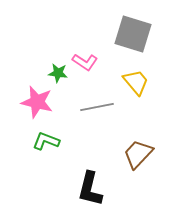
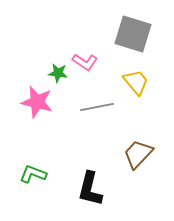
green L-shape: moved 13 px left, 33 px down
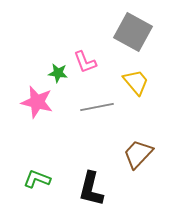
gray square: moved 2 px up; rotated 12 degrees clockwise
pink L-shape: rotated 35 degrees clockwise
green L-shape: moved 4 px right, 5 px down
black L-shape: moved 1 px right
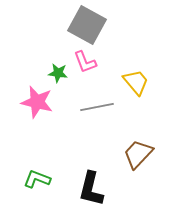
gray square: moved 46 px left, 7 px up
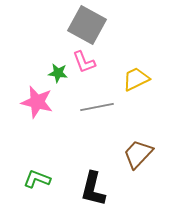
pink L-shape: moved 1 px left
yellow trapezoid: moved 3 px up; rotated 76 degrees counterclockwise
black L-shape: moved 2 px right
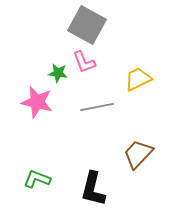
yellow trapezoid: moved 2 px right
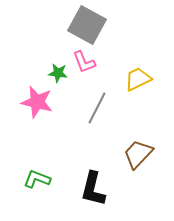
gray line: moved 1 px down; rotated 52 degrees counterclockwise
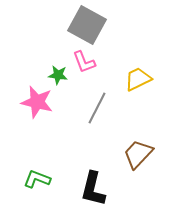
green star: moved 2 px down
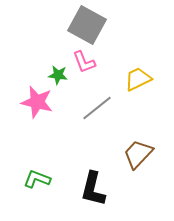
gray line: rotated 24 degrees clockwise
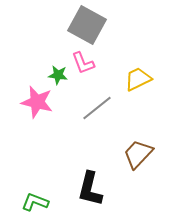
pink L-shape: moved 1 px left, 1 px down
green L-shape: moved 2 px left, 23 px down
black L-shape: moved 3 px left
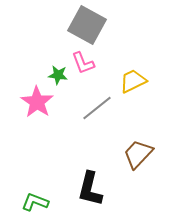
yellow trapezoid: moved 5 px left, 2 px down
pink star: rotated 20 degrees clockwise
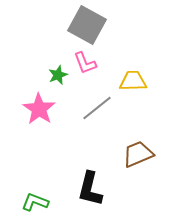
pink L-shape: moved 2 px right
green star: rotated 30 degrees counterclockwise
yellow trapezoid: rotated 24 degrees clockwise
pink star: moved 2 px right, 7 px down
brown trapezoid: rotated 24 degrees clockwise
